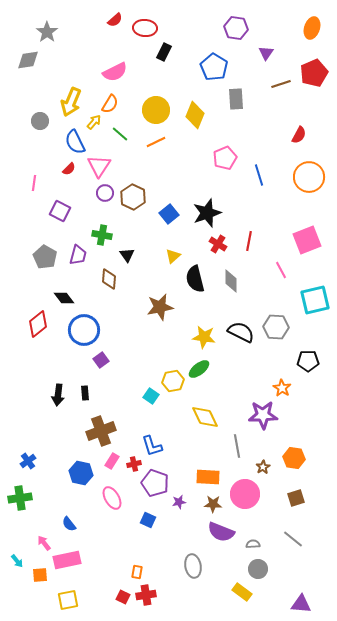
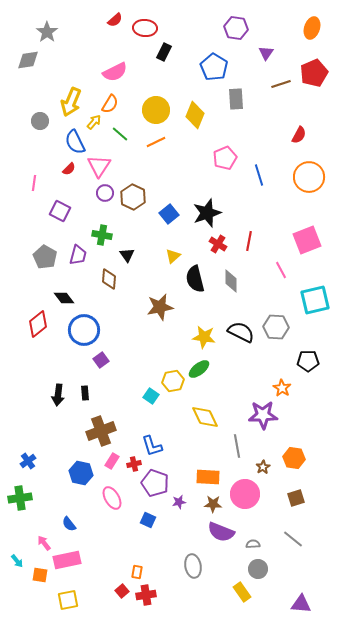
orange square at (40, 575): rotated 14 degrees clockwise
yellow rectangle at (242, 592): rotated 18 degrees clockwise
red square at (123, 597): moved 1 px left, 6 px up; rotated 24 degrees clockwise
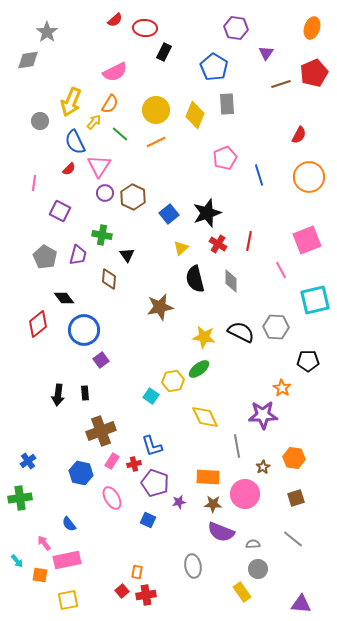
gray rectangle at (236, 99): moved 9 px left, 5 px down
yellow triangle at (173, 256): moved 8 px right, 8 px up
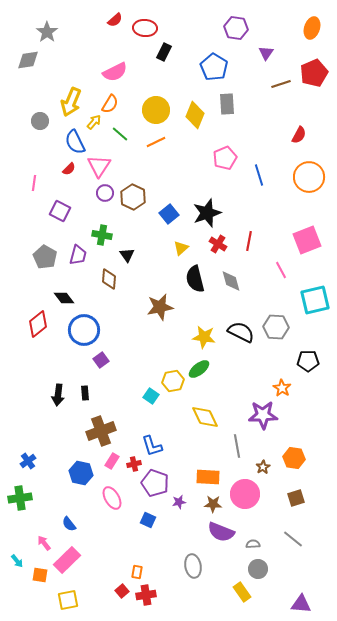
gray diamond at (231, 281): rotated 15 degrees counterclockwise
pink rectangle at (67, 560): rotated 32 degrees counterclockwise
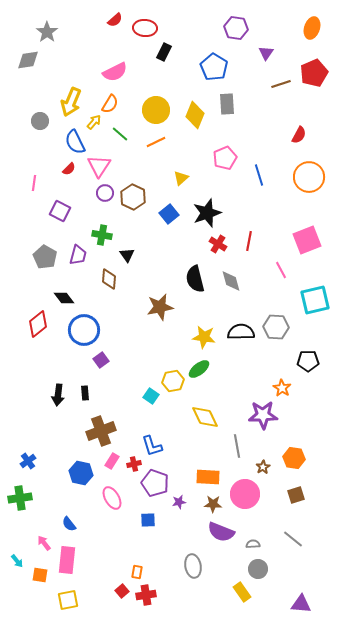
yellow triangle at (181, 248): moved 70 px up
black semicircle at (241, 332): rotated 28 degrees counterclockwise
brown square at (296, 498): moved 3 px up
blue square at (148, 520): rotated 28 degrees counterclockwise
pink rectangle at (67, 560): rotated 40 degrees counterclockwise
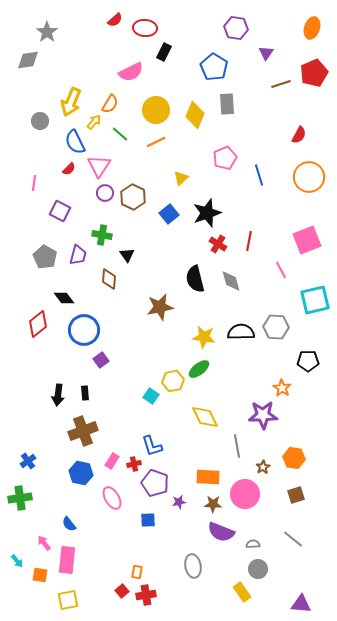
pink semicircle at (115, 72): moved 16 px right
brown cross at (101, 431): moved 18 px left
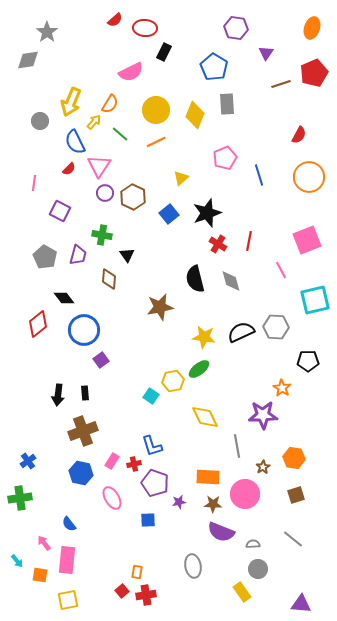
black semicircle at (241, 332): rotated 24 degrees counterclockwise
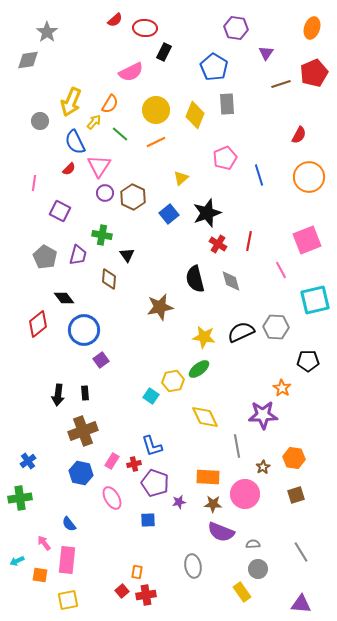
gray line at (293, 539): moved 8 px right, 13 px down; rotated 20 degrees clockwise
cyan arrow at (17, 561): rotated 104 degrees clockwise
